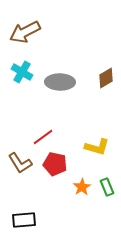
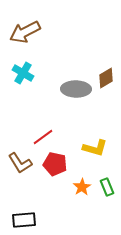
cyan cross: moved 1 px right, 1 px down
gray ellipse: moved 16 px right, 7 px down
yellow L-shape: moved 2 px left, 1 px down
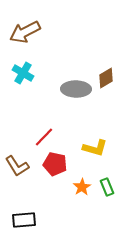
red line: moved 1 px right; rotated 10 degrees counterclockwise
brown L-shape: moved 3 px left, 3 px down
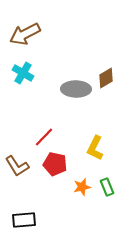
brown arrow: moved 2 px down
yellow L-shape: rotated 100 degrees clockwise
orange star: rotated 18 degrees clockwise
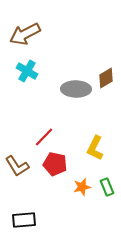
cyan cross: moved 4 px right, 2 px up
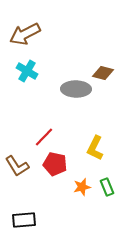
brown diamond: moved 3 px left, 5 px up; rotated 45 degrees clockwise
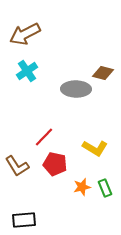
cyan cross: rotated 25 degrees clockwise
yellow L-shape: rotated 85 degrees counterclockwise
green rectangle: moved 2 px left, 1 px down
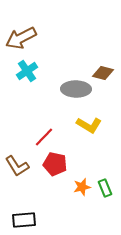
brown arrow: moved 4 px left, 4 px down
yellow L-shape: moved 6 px left, 23 px up
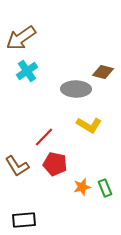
brown arrow: rotated 8 degrees counterclockwise
brown diamond: moved 1 px up
